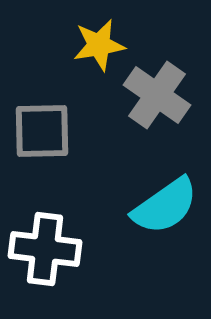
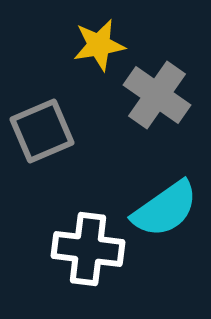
gray square: rotated 22 degrees counterclockwise
cyan semicircle: moved 3 px down
white cross: moved 43 px right
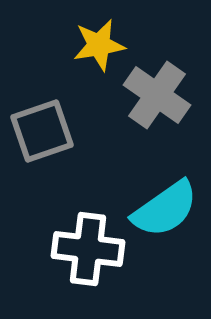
gray square: rotated 4 degrees clockwise
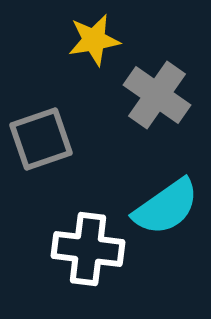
yellow star: moved 5 px left, 5 px up
gray square: moved 1 px left, 8 px down
cyan semicircle: moved 1 px right, 2 px up
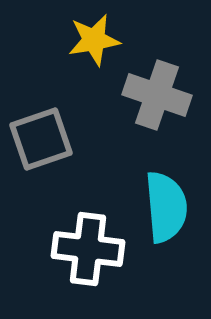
gray cross: rotated 16 degrees counterclockwise
cyan semicircle: rotated 60 degrees counterclockwise
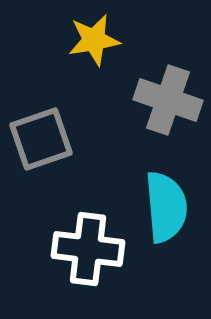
gray cross: moved 11 px right, 5 px down
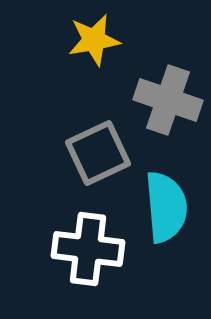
gray square: moved 57 px right, 14 px down; rotated 6 degrees counterclockwise
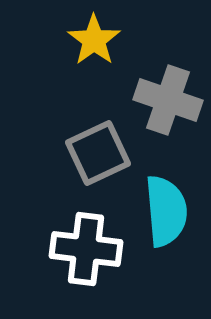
yellow star: rotated 26 degrees counterclockwise
cyan semicircle: moved 4 px down
white cross: moved 2 px left
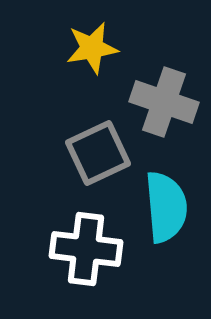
yellow star: moved 2 px left, 8 px down; rotated 26 degrees clockwise
gray cross: moved 4 px left, 2 px down
cyan semicircle: moved 4 px up
